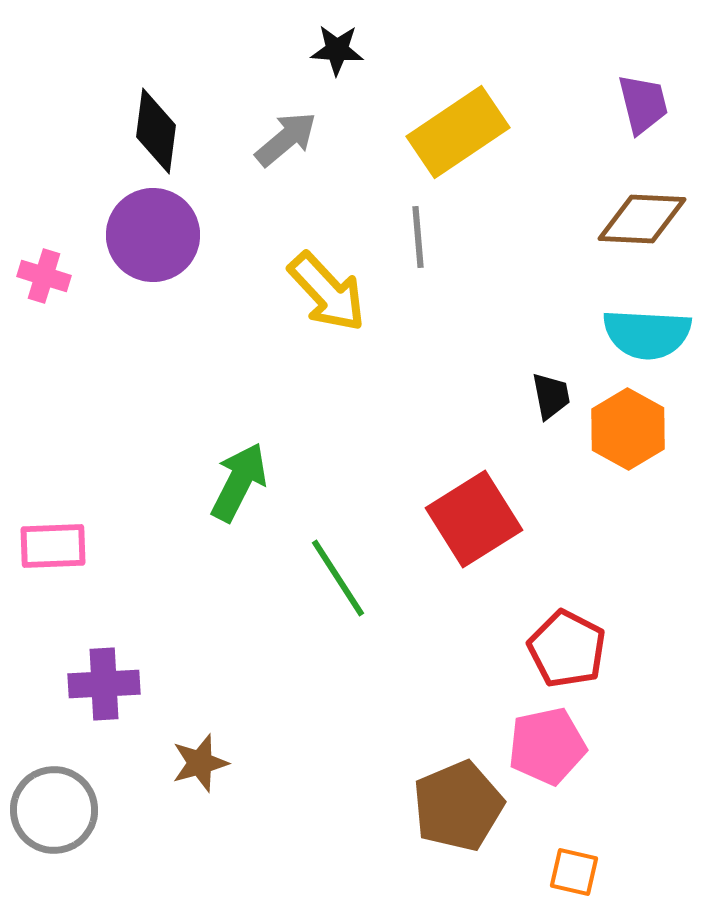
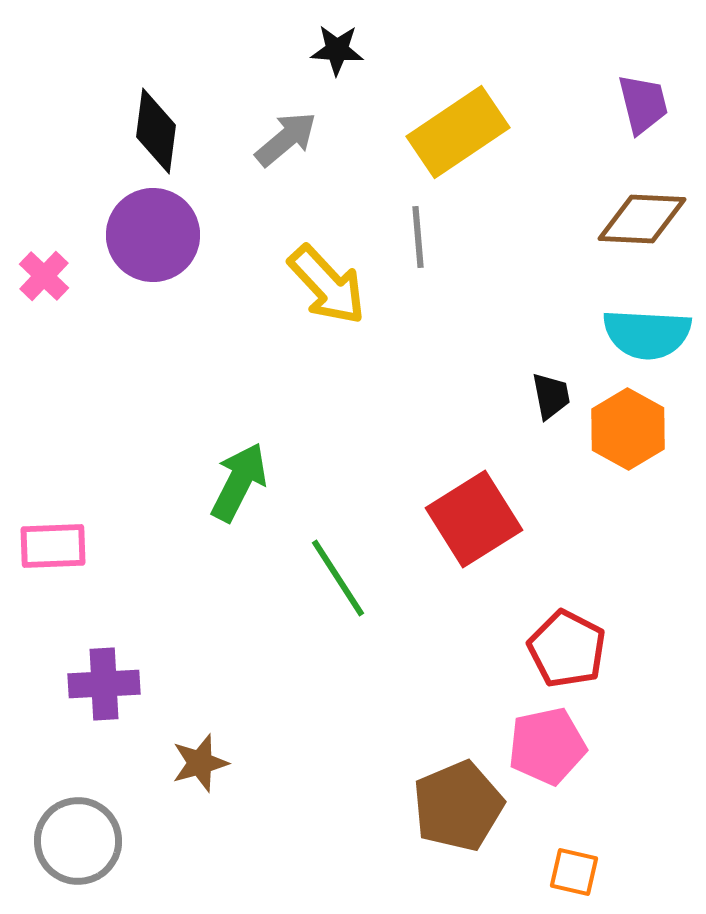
pink cross: rotated 27 degrees clockwise
yellow arrow: moved 7 px up
gray circle: moved 24 px right, 31 px down
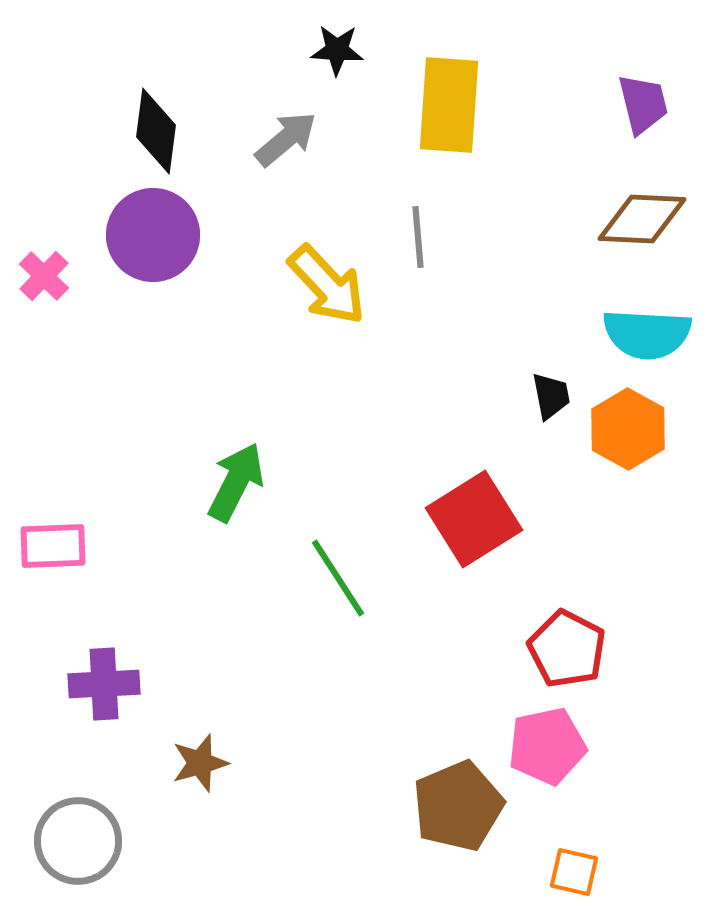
yellow rectangle: moved 9 px left, 27 px up; rotated 52 degrees counterclockwise
green arrow: moved 3 px left
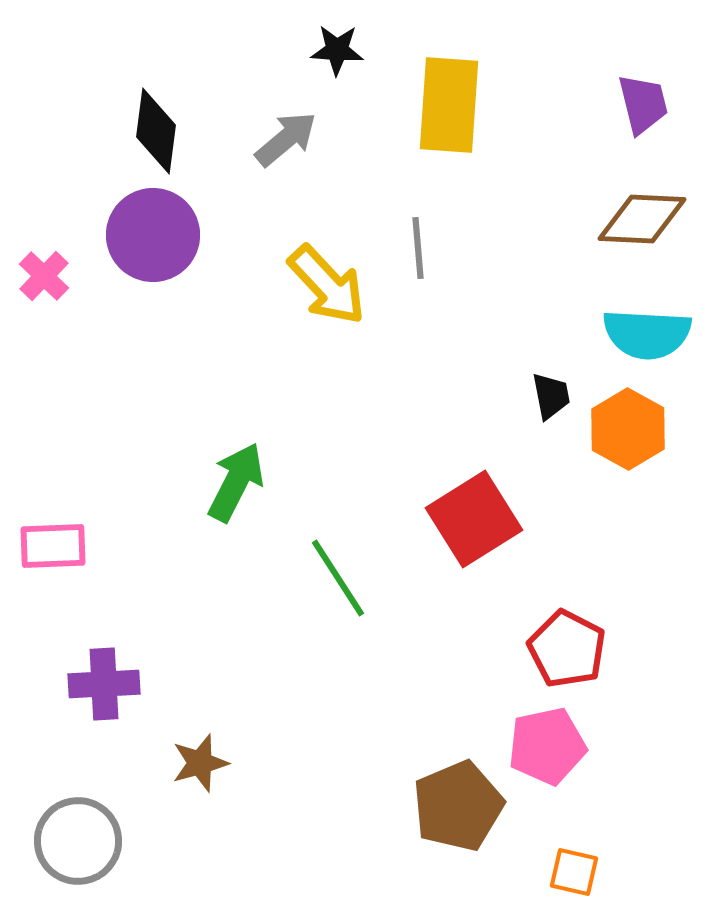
gray line: moved 11 px down
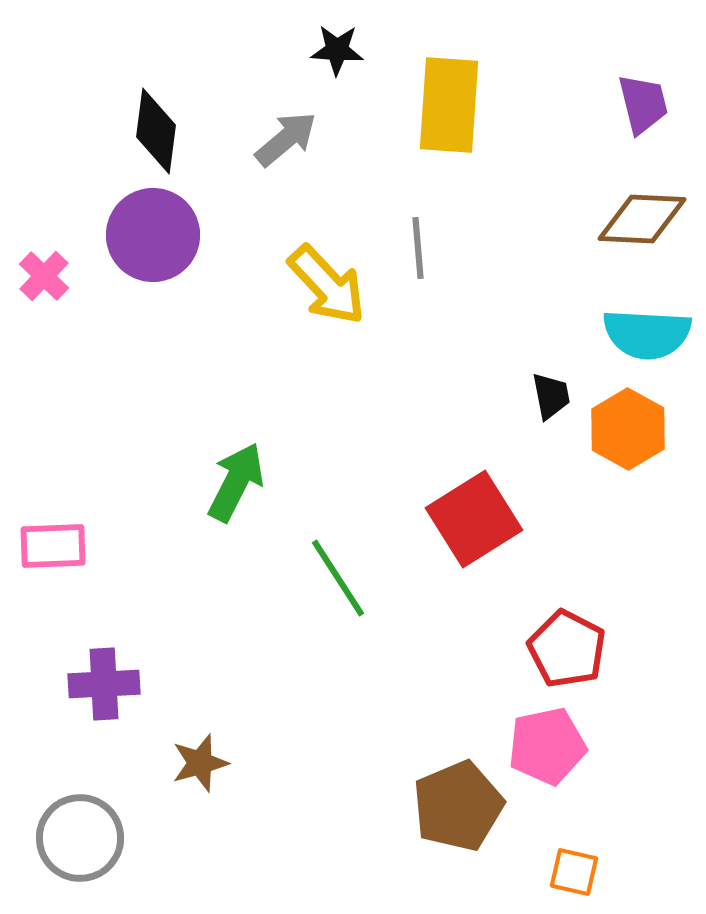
gray circle: moved 2 px right, 3 px up
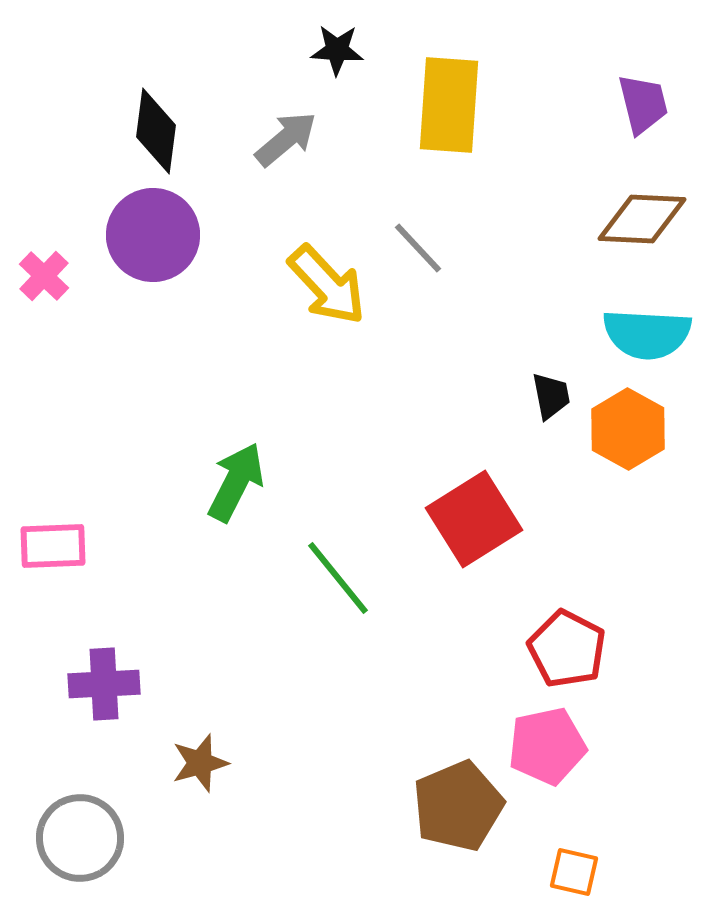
gray line: rotated 38 degrees counterclockwise
green line: rotated 6 degrees counterclockwise
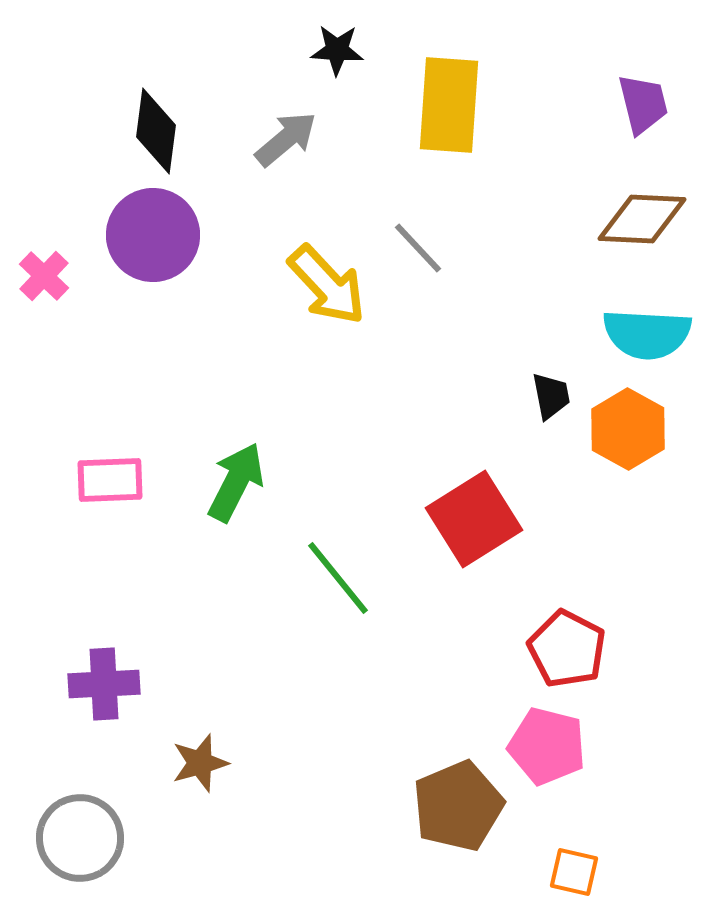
pink rectangle: moved 57 px right, 66 px up
pink pentagon: rotated 26 degrees clockwise
